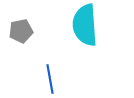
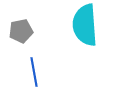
blue line: moved 16 px left, 7 px up
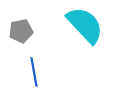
cyan semicircle: rotated 141 degrees clockwise
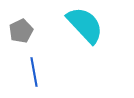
gray pentagon: rotated 15 degrees counterclockwise
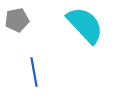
gray pentagon: moved 4 px left, 11 px up; rotated 15 degrees clockwise
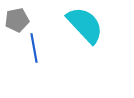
blue line: moved 24 px up
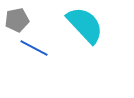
blue line: rotated 52 degrees counterclockwise
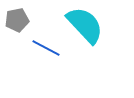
blue line: moved 12 px right
